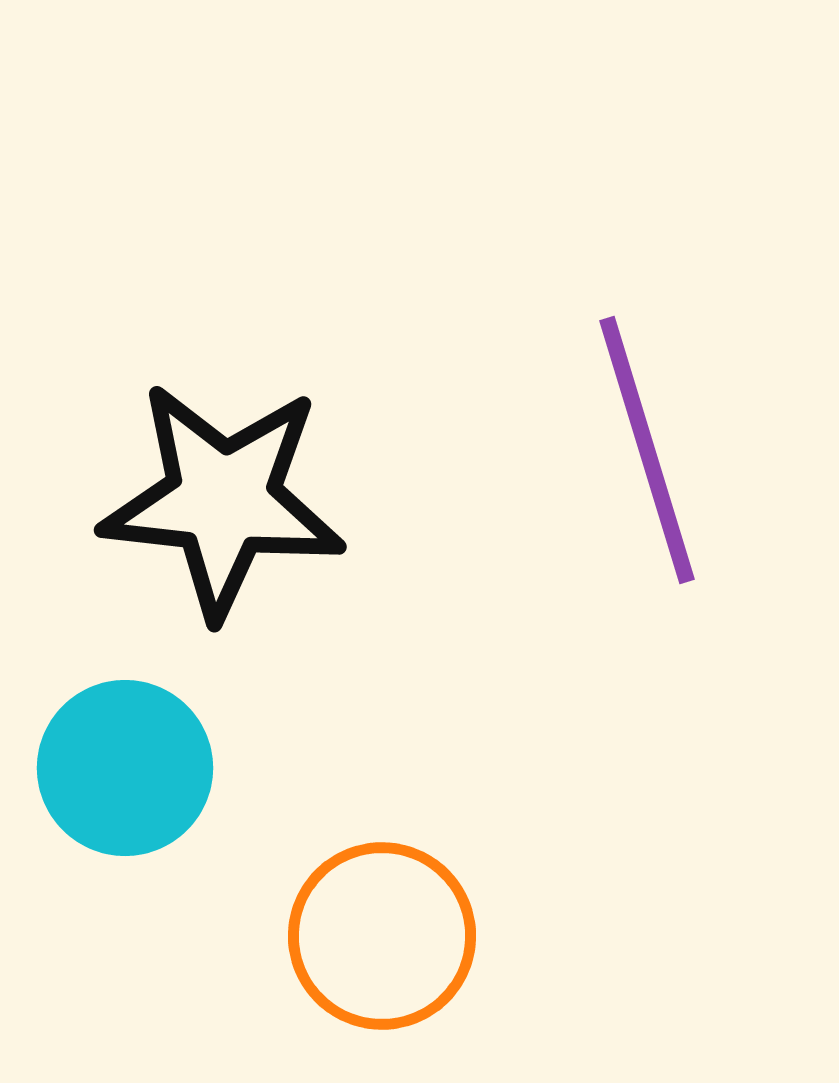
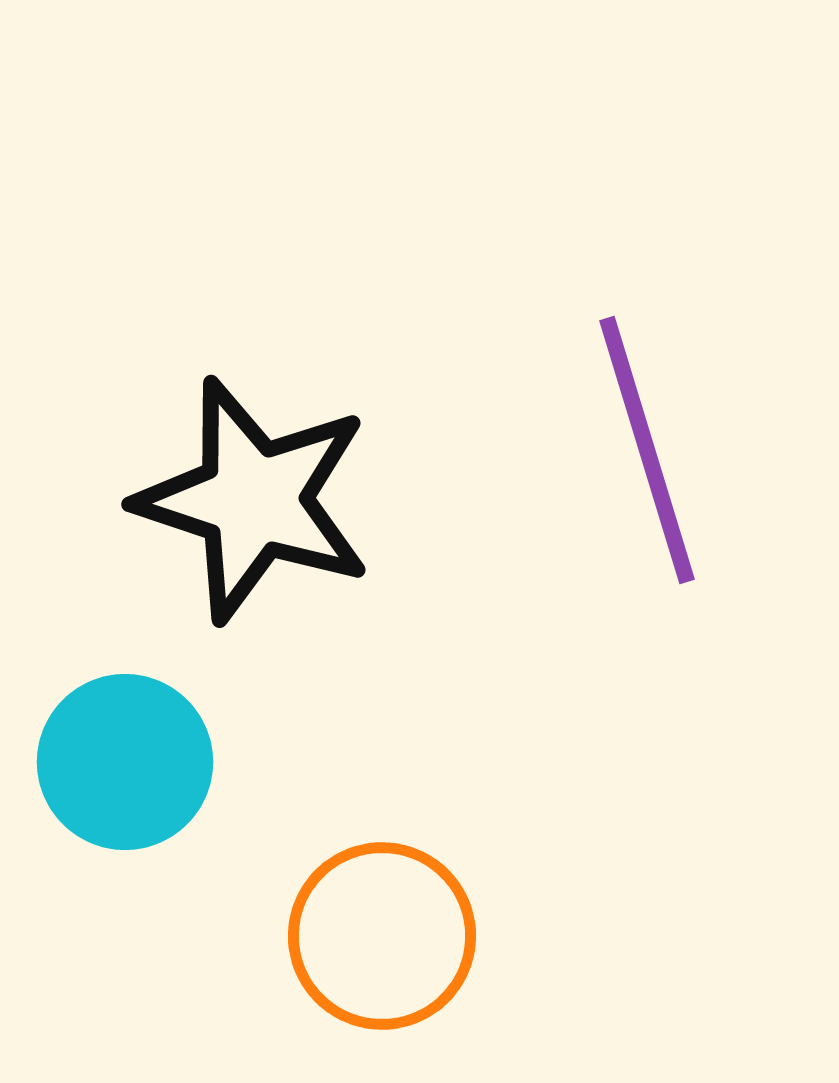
black star: moved 31 px right; rotated 12 degrees clockwise
cyan circle: moved 6 px up
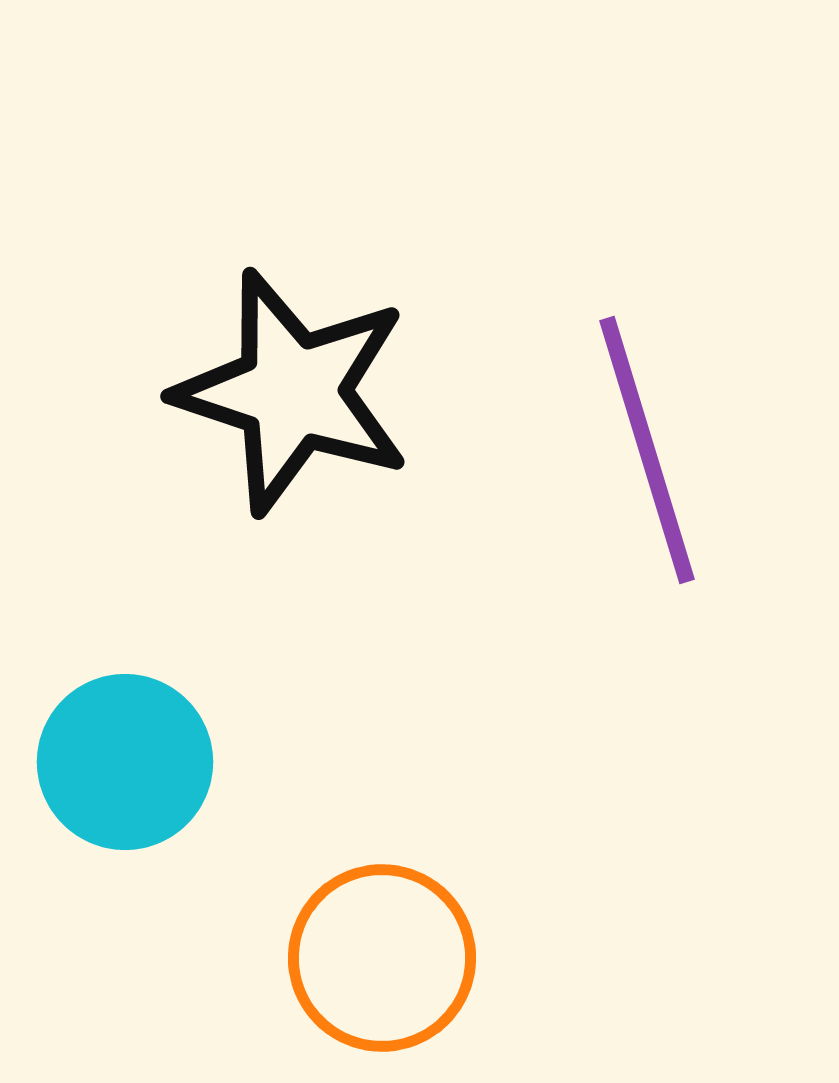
black star: moved 39 px right, 108 px up
orange circle: moved 22 px down
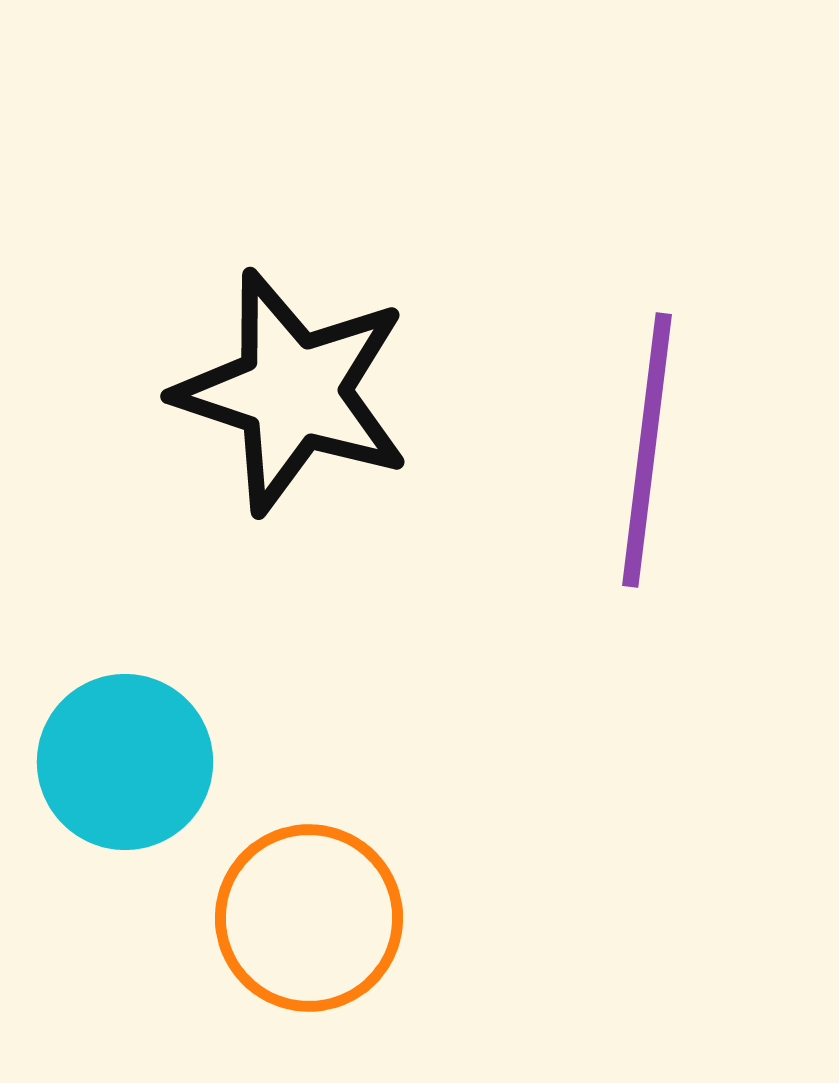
purple line: rotated 24 degrees clockwise
orange circle: moved 73 px left, 40 px up
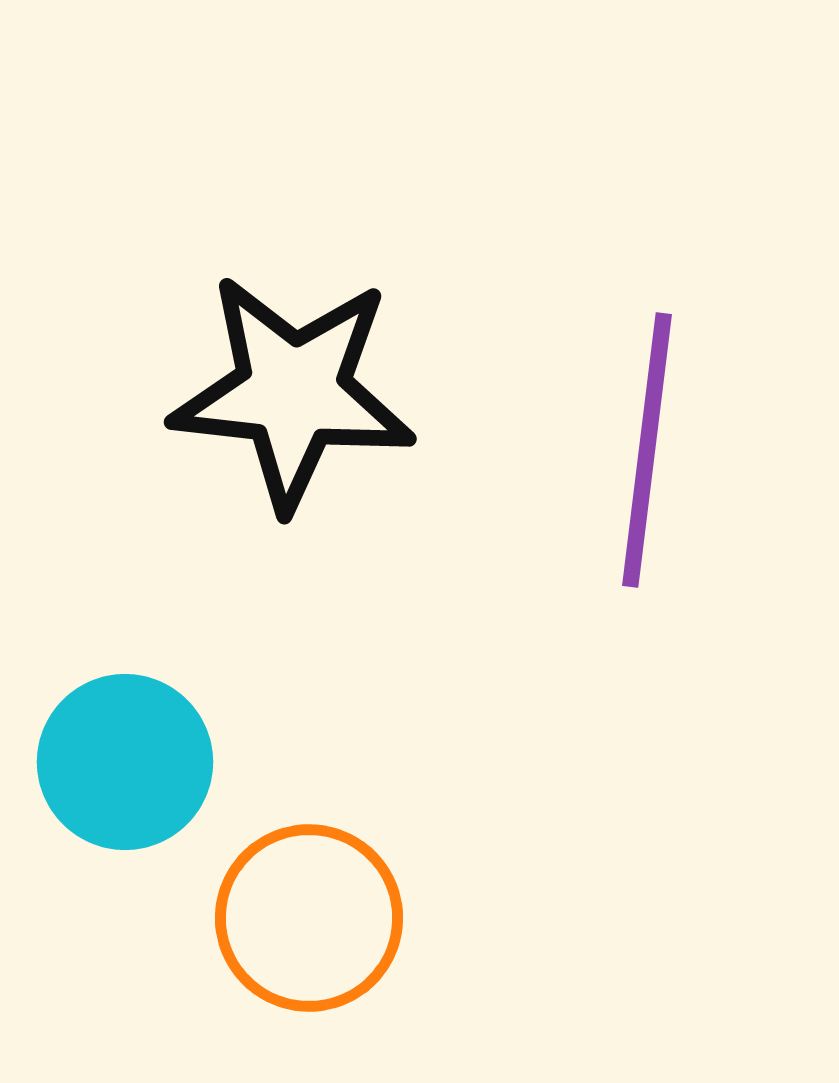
black star: rotated 12 degrees counterclockwise
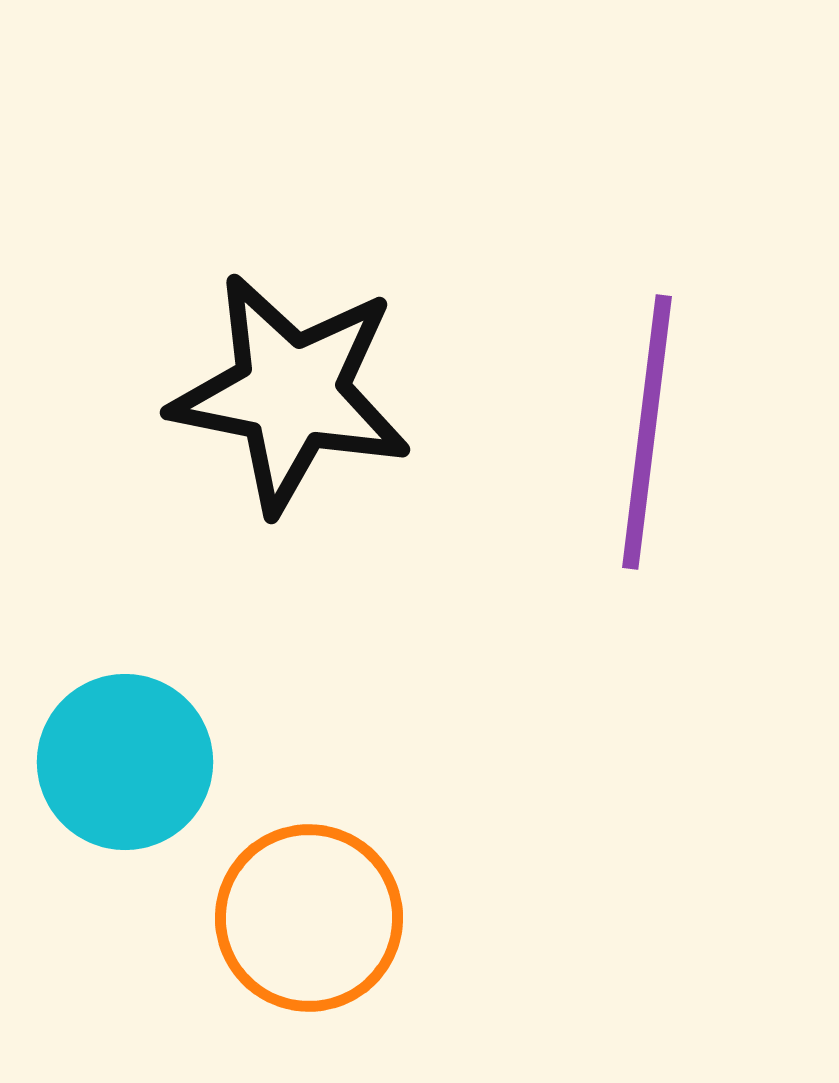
black star: moved 2 px left, 1 px down; rotated 5 degrees clockwise
purple line: moved 18 px up
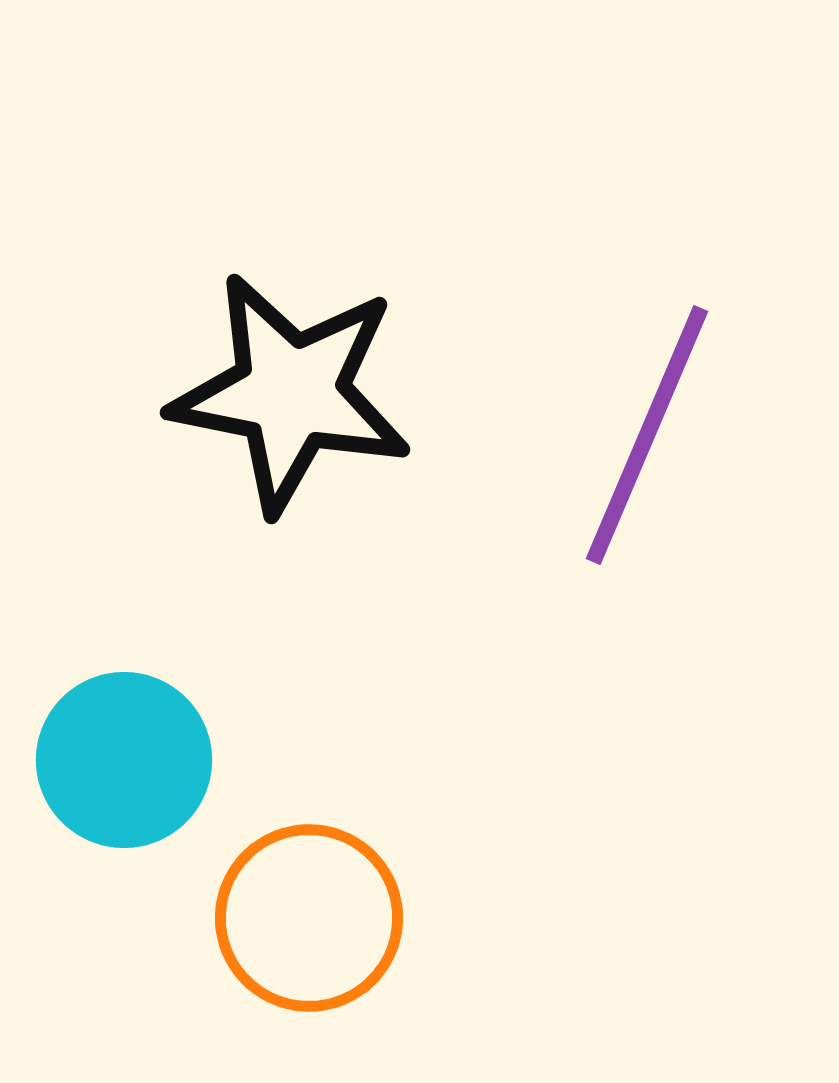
purple line: moved 3 px down; rotated 16 degrees clockwise
cyan circle: moved 1 px left, 2 px up
